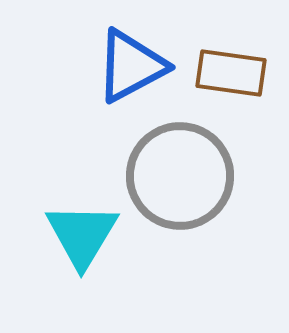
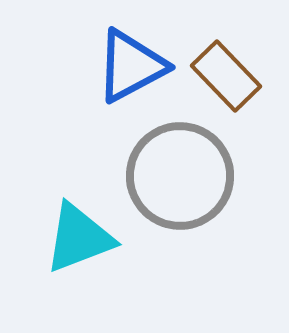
brown rectangle: moved 5 px left, 3 px down; rotated 38 degrees clockwise
cyan triangle: moved 3 px left, 3 px down; rotated 38 degrees clockwise
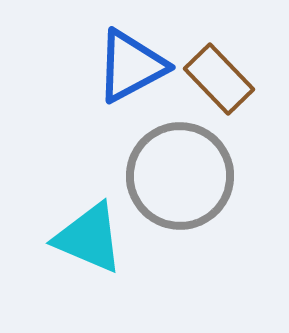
brown rectangle: moved 7 px left, 3 px down
cyan triangle: moved 10 px right; rotated 44 degrees clockwise
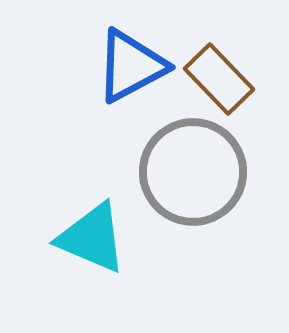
gray circle: moved 13 px right, 4 px up
cyan triangle: moved 3 px right
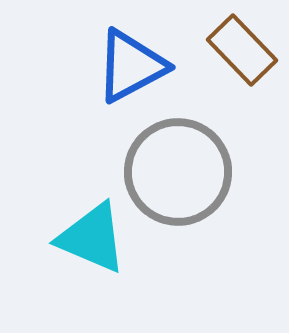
brown rectangle: moved 23 px right, 29 px up
gray circle: moved 15 px left
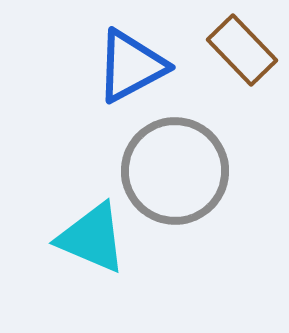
gray circle: moved 3 px left, 1 px up
